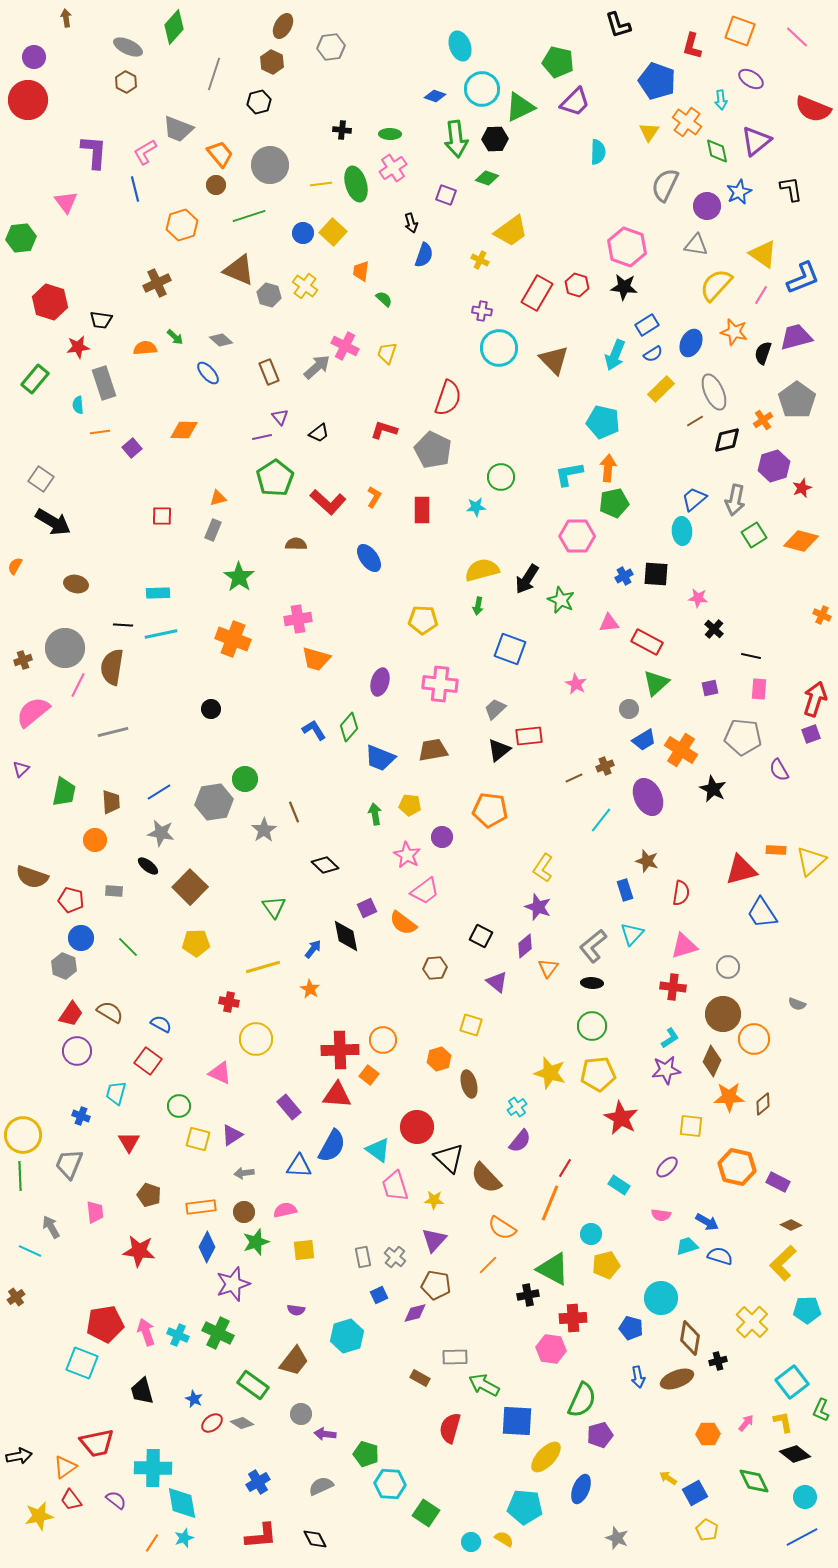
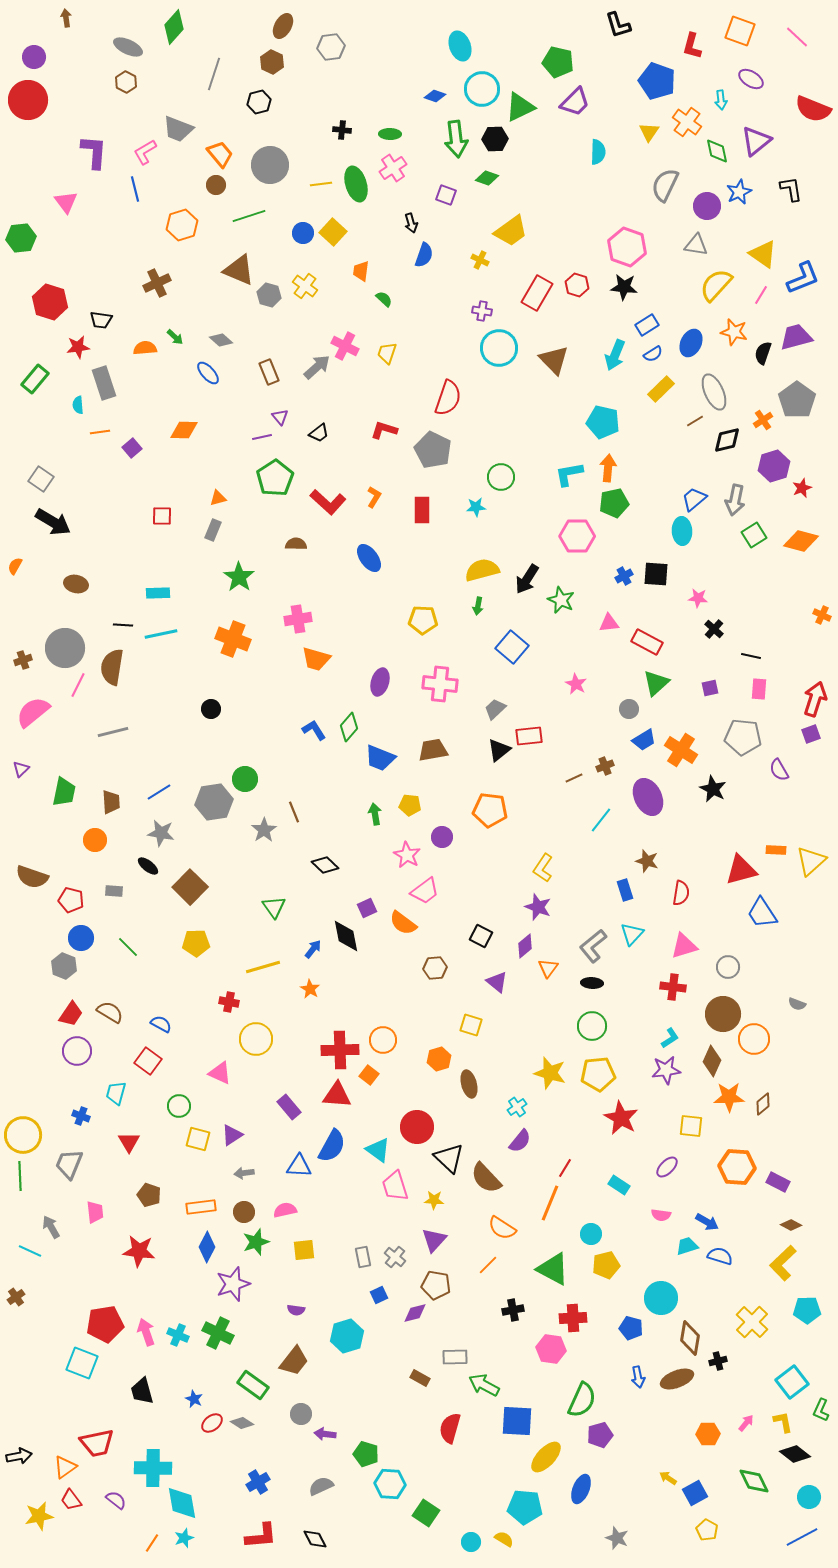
blue square at (510, 649): moved 2 px right, 2 px up; rotated 20 degrees clockwise
orange hexagon at (737, 1167): rotated 9 degrees counterclockwise
black cross at (528, 1295): moved 15 px left, 15 px down
cyan circle at (805, 1497): moved 4 px right
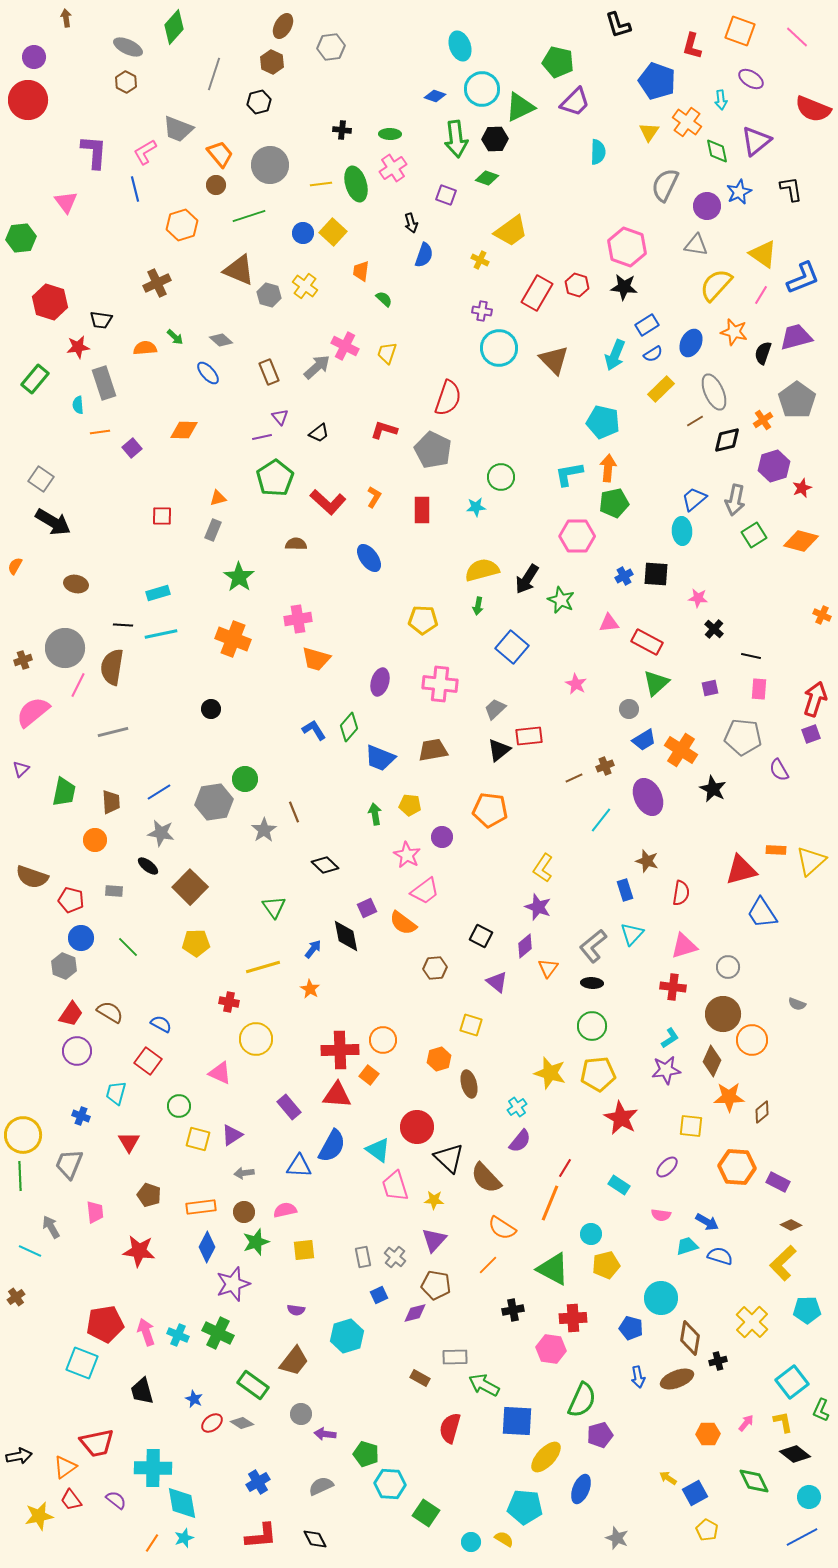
cyan rectangle at (158, 593): rotated 15 degrees counterclockwise
orange circle at (754, 1039): moved 2 px left, 1 px down
brown diamond at (763, 1104): moved 1 px left, 8 px down
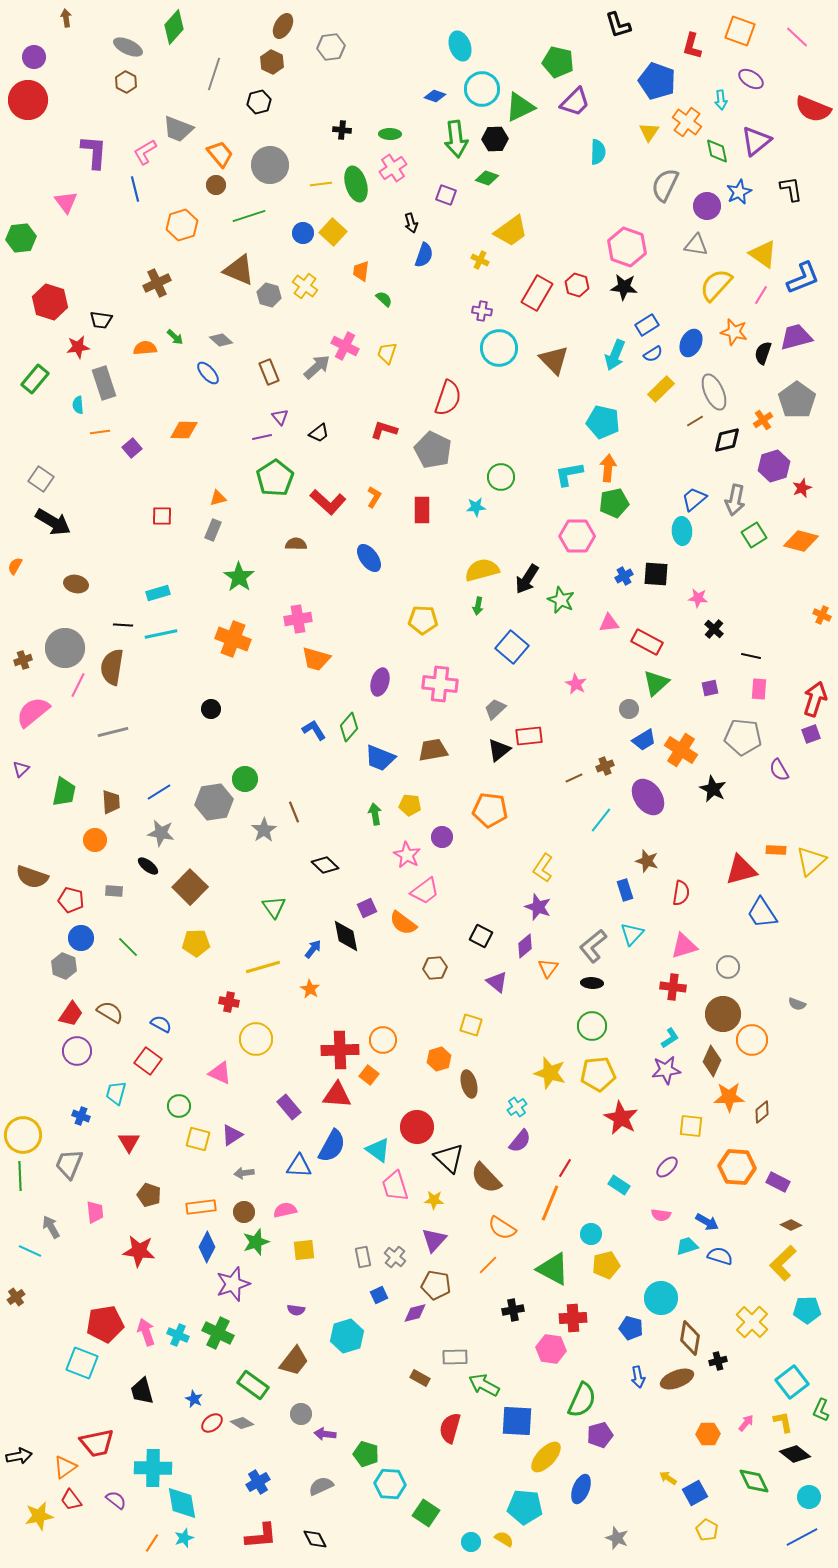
purple ellipse at (648, 797): rotated 9 degrees counterclockwise
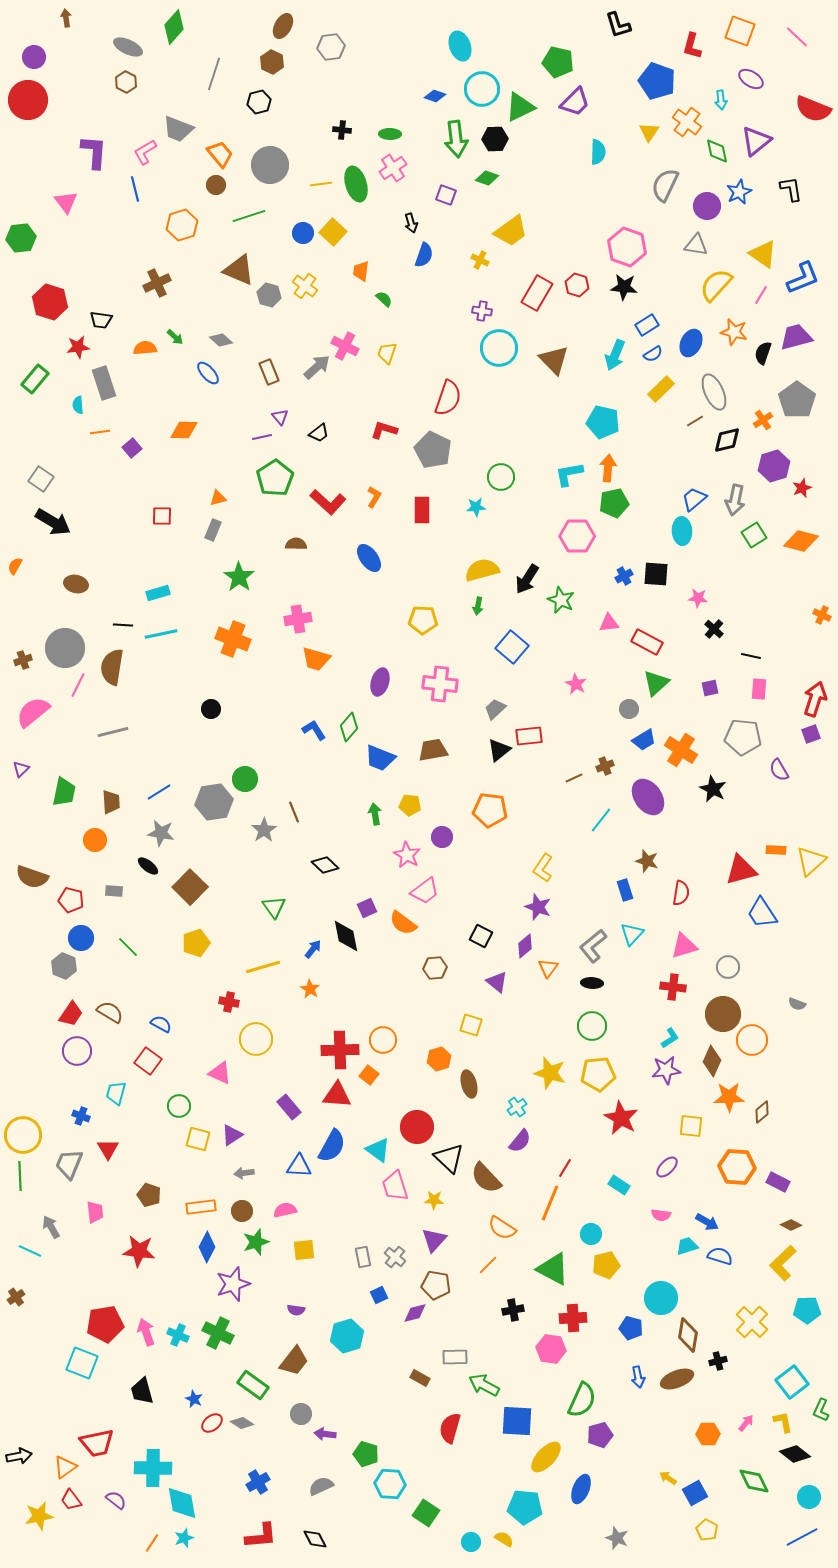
yellow pentagon at (196, 943): rotated 16 degrees counterclockwise
red triangle at (129, 1142): moved 21 px left, 7 px down
brown circle at (244, 1212): moved 2 px left, 1 px up
brown diamond at (690, 1338): moved 2 px left, 3 px up
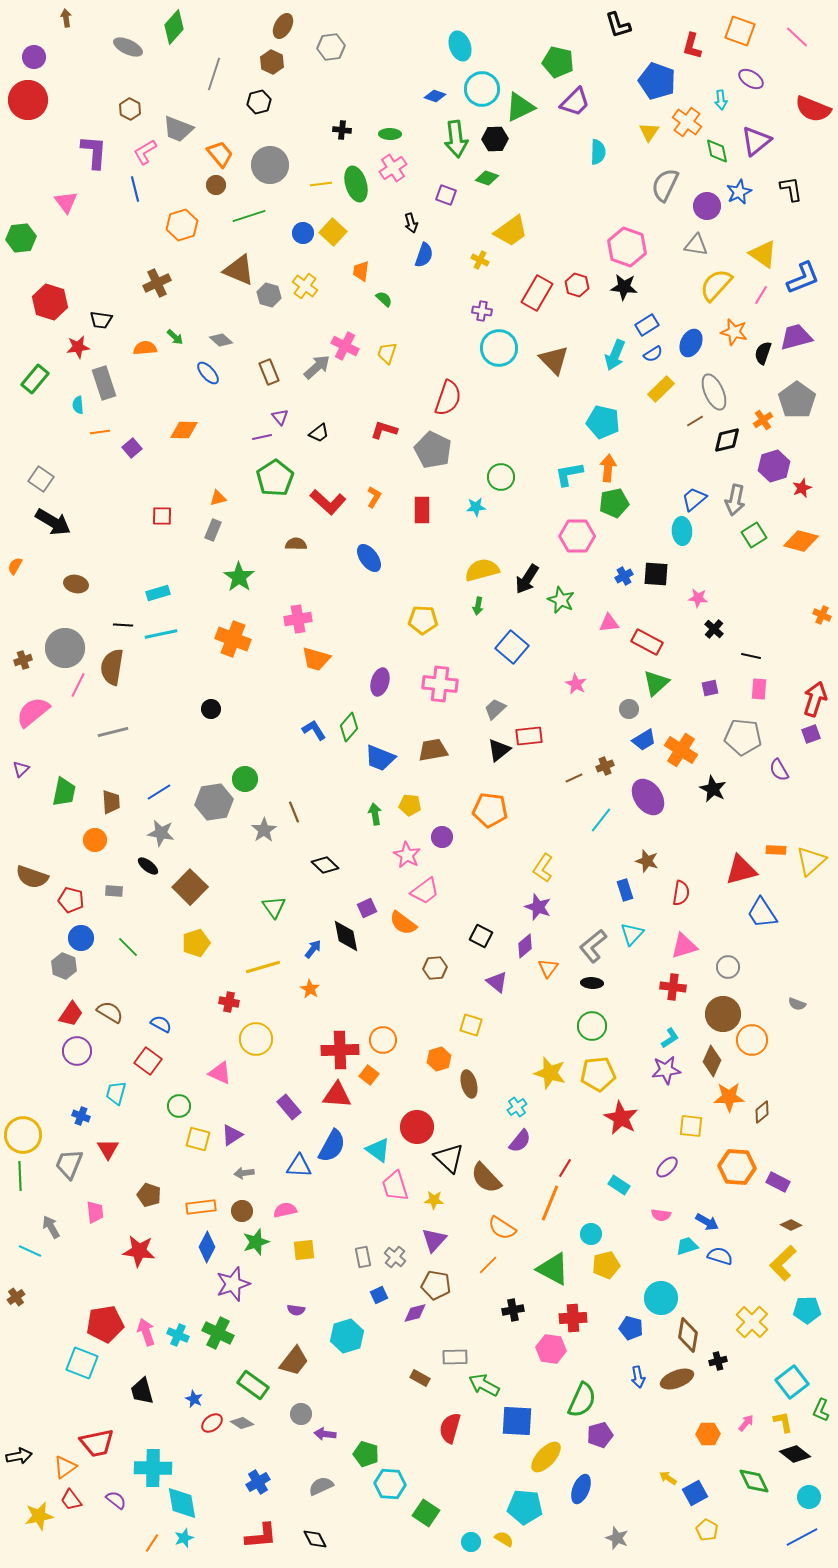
brown hexagon at (126, 82): moved 4 px right, 27 px down
